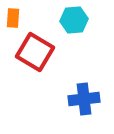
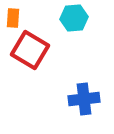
cyan hexagon: moved 2 px up
red square: moved 5 px left, 2 px up
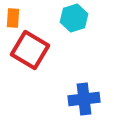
cyan hexagon: rotated 12 degrees counterclockwise
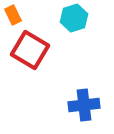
orange rectangle: moved 3 px up; rotated 30 degrees counterclockwise
blue cross: moved 6 px down
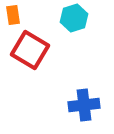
orange rectangle: rotated 18 degrees clockwise
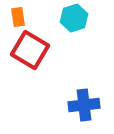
orange rectangle: moved 5 px right, 2 px down
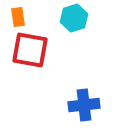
red square: rotated 21 degrees counterclockwise
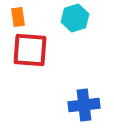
cyan hexagon: moved 1 px right
red square: rotated 6 degrees counterclockwise
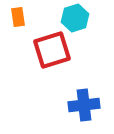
red square: moved 22 px right; rotated 21 degrees counterclockwise
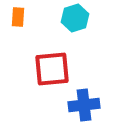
orange rectangle: rotated 12 degrees clockwise
red square: moved 19 px down; rotated 12 degrees clockwise
